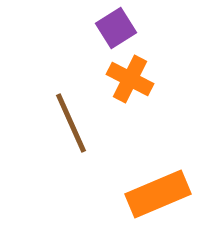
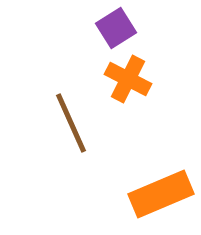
orange cross: moved 2 px left
orange rectangle: moved 3 px right
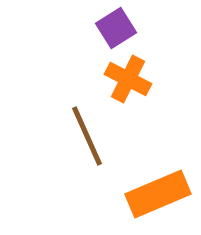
brown line: moved 16 px right, 13 px down
orange rectangle: moved 3 px left
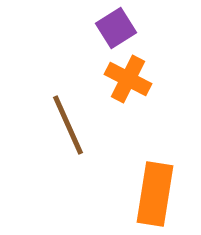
brown line: moved 19 px left, 11 px up
orange rectangle: moved 3 px left; rotated 58 degrees counterclockwise
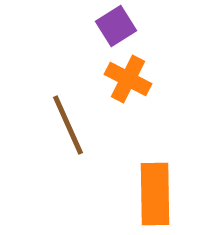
purple square: moved 2 px up
orange rectangle: rotated 10 degrees counterclockwise
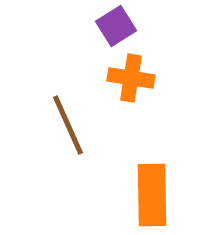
orange cross: moved 3 px right, 1 px up; rotated 18 degrees counterclockwise
orange rectangle: moved 3 px left, 1 px down
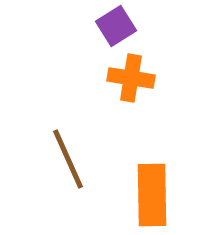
brown line: moved 34 px down
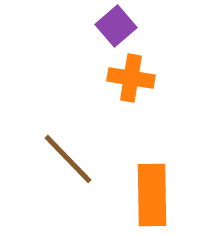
purple square: rotated 9 degrees counterclockwise
brown line: rotated 20 degrees counterclockwise
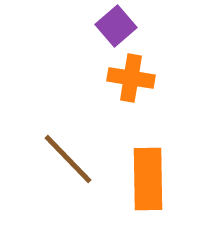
orange rectangle: moved 4 px left, 16 px up
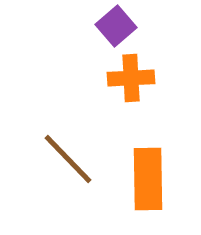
orange cross: rotated 12 degrees counterclockwise
